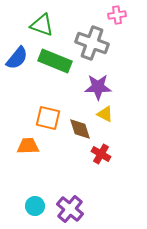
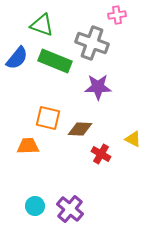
yellow triangle: moved 28 px right, 25 px down
brown diamond: rotated 70 degrees counterclockwise
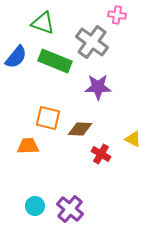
pink cross: rotated 18 degrees clockwise
green triangle: moved 1 px right, 2 px up
gray cross: moved 1 px up; rotated 16 degrees clockwise
blue semicircle: moved 1 px left, 1 px up
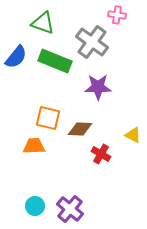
yellow triangle: moved 4 px up
orange trapezoid: moved 6 px right
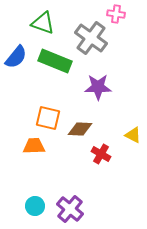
pink cross: moved 1 px left, 1 px up
gray cross: moved 1 px left, 4 px up
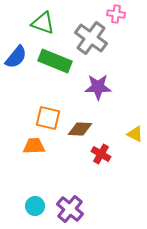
yellow triangle: moved 2 px right, 1 px up
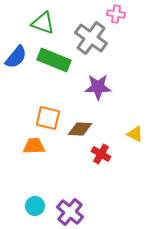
green rectangle: moved 1 px left, 1 px up
purple cross: moved 3 px down
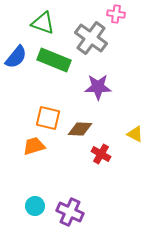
orange trapezoid: rotated 15 degrees counterclockwise
purple cross: rotated 16 degrees counterclockwise
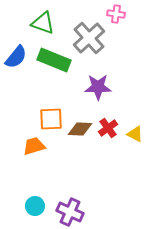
gray cross: moved 2 px left; rotated 12 degrees clockwise
orange square: moved 3 px right, 1 px down; rotated 15 degrees counterclockwise
red cross: moved 7 px right, 26 px up; rotated 24 degrees clockwise
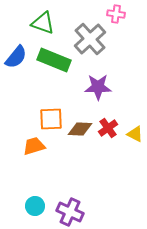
gray cross: moved 1 px right, 1 px down
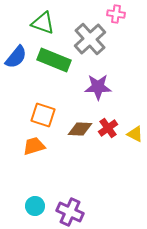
orange square: moved 8 px left, 4 px up; rotated 20 degrees clockwise
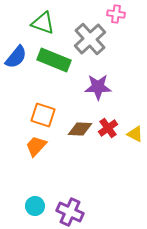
orange trapezoid: moved 2 px right; rotated 30 degrees counterclockwise
